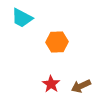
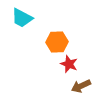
red star: moved 18 px right, 20 px up; rotated 12 degrees counterclockwise
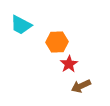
cyan trapezoid: moved 1 px left, 7 px down
red star: rotated 18 degrees clockwise
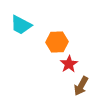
brown arrow: rotated 36 degrees counterclockwise
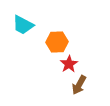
cyan trapezoid: moved 2 px right
brown arrow: moved 2 px left, 1 px up
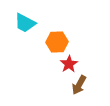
cyan trapezoid: moved 2 px right, 2 px up
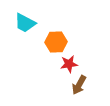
orange hexagon: moved 1 px left
red star: rotated 24 degrees clockwise
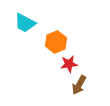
orange hexagon: rotated 20 degrees counterclockwise
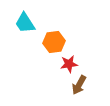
cyan trapezoid: rotated 30 degrees clockwise
orange hexagon: moved 2 px left; rotated 15 degrees clockwise
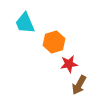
cyan trapezoid: rotated 10 degrees clockwise
orange hexagon: rotated 10 degrees counterclockwise
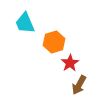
red star: moved 1 px right, 1 px up; rotated 24 degrees counterclockwise
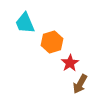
orange hexagon: moved 2 px left
brown arrow: moved 1 px right, 1 px up
